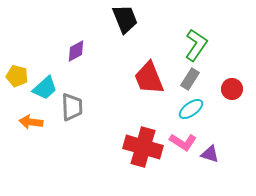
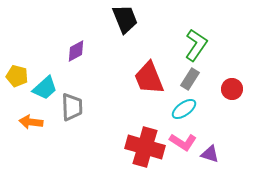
cyan ellipse: moved 7 px left
red cross: moved 2 px right
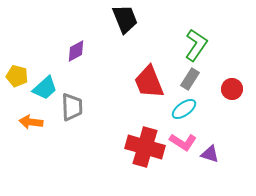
red trapezoid: moved 4 px down
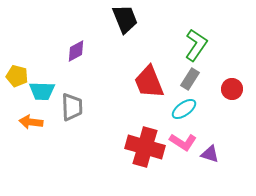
cyan trapezoid: moved 3 px left, 3 px down; rotated 44 degrees clockwise
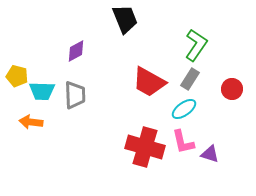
red trapezoid: rotated 39 degrees counterclockwise
gray trapezoid: moved 3 px right, 12 px up
pink L-shape: rotated 44 degrees clockwise
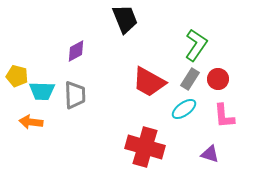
red circle: moved 14 px left, 10 px up
pink L-shape: moved 41 px right, 26 px up; rotated 8 degrees clockwise
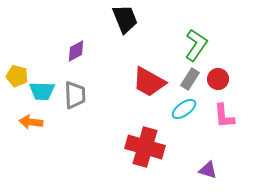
purple triangle: moved 2 px left, 16 px down
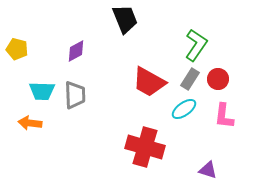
yellow pentagon: moved 27 px up
pink L-shape: rotated 12 degrees clockwise
orange arrow: moved 1 px left, 1 px down
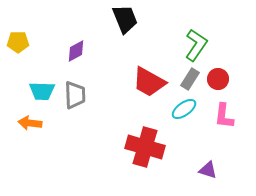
yellow pentagon: moved 1 px right, 7 px up; rotated 15 degrees counterclockwise
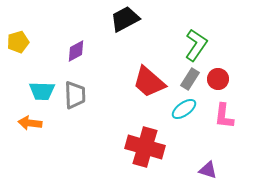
black trapezoid: rotated 96 degrees counterclockwise
yellow pentagon: rotated 15 degrees counterclockwise
red trapezoid: rotated 12 degrees clockwise
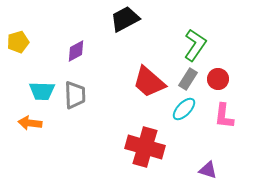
green L-shape: moved 1 px left
gray rectangle: moved 2 px left
cyan ellipse: rotated 10 degrees counterclockwise
